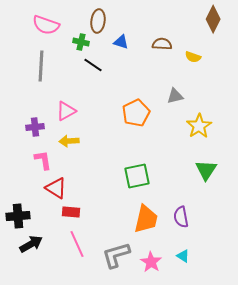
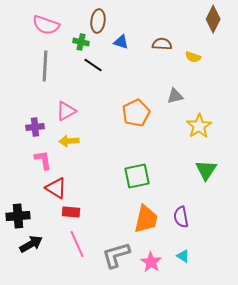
gray line: moved 4 px right
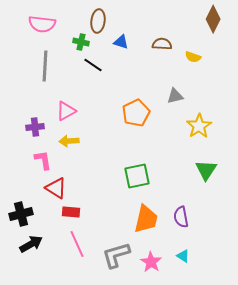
pink semicircle: moved 4 px left, 1 px up; rotated 12 degrees counterclockwise
black cross: moved 3 px right, 2 px up; rotated 10 degrees counterclockwise
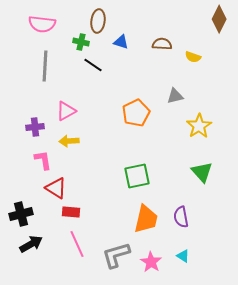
brown diamond: moved 6 px right
green triangle: moved 4 px left, 2 px down; rotated 15 degrees counterclockwise
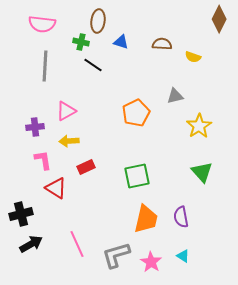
red rectangle: moved 15 px right, 45 px up; rotated 30 degrees counterclockwise
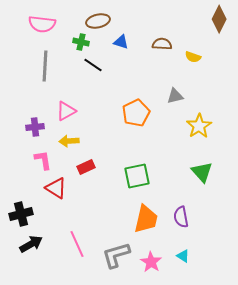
brown ellipse: rotated 70 degrees clockwise
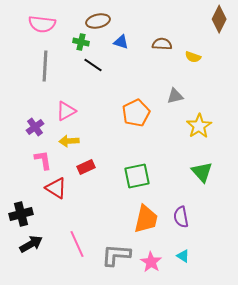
purple cross: rotated 30 degrees counterclockwise
gray L-shape: rotated 20 degrees clockwise
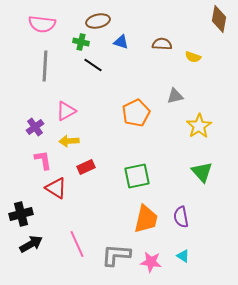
brown diamond: rotated 16 degrees counterclockwise
pink star: rotated 25 degrees counterclockwise
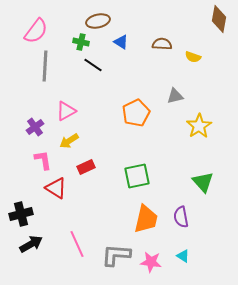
pink semicircle: moved 6 px left, 7 px down; rotated 60 degrees counterclockwise
blue triangle: rotated 14 degrees clockwise
yellow arrow: rotated 30 degrees counterclockwise
green triangle: moved 1 px right, 10 px down
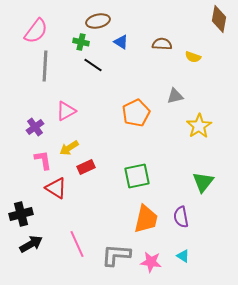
yellow arrow: moved 7 px down
green triangle: rotated 20 degrees clockwise
